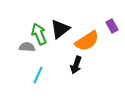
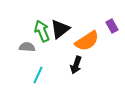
green arrow: moved 3 px right, 3 px up
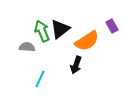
cyan line: moved 2 px right, 4 px down
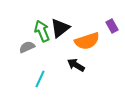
black triangle: moved 1 px up
orange semicircle: rotated 15 degrees clockwise
gray semicircle: rotated 28 degrees counterclockwise
black arrow: rotated 102 degrees clockwise
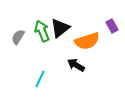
gray semicircle: moved 9 px left, 10 px up; rotated 35 degrees counterclockwise
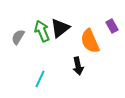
orange semicircle: moved 3 px right; rotated 85 degrees clockwise
black arrow: moved 2 px right, 1 px down; rotated 132 degrees counterclockwise
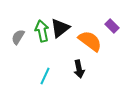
purple rectangle: rotated 16 degrees counterclockwise
green arrow: rotated 10 degrees clockwise
orange semicircle: rotated 150 degrees clockwise
black arrow: moved 1 px right, 3 px down
cyan line: moved 5 px right, 3 px up
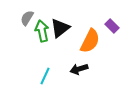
gray semicircle: moved 9 px right, 19 px up
orange semicircle: rotated 80 degrees clockwise
black arrow: rotated 84 degrees clockwise
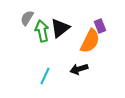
purple rectangle: moved 12 px left; rotated 24 degrees clockwise
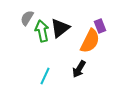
black arrow: rotated 42 degrees counterclockwise
